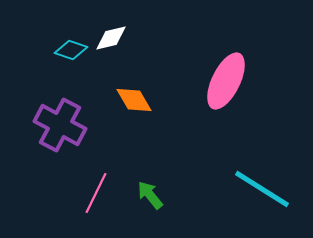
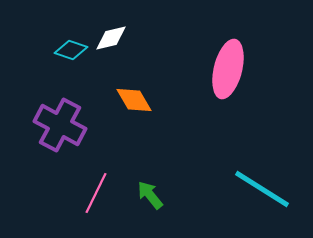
pink ellipse: moved 2 px right, 12 px up; rotated 12 degrees counterclockwise
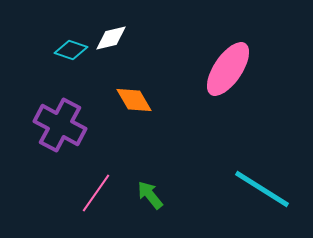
pink ellipse: rotated 20 degrees clockwise
pink line: rotated 9 degrees clockwise
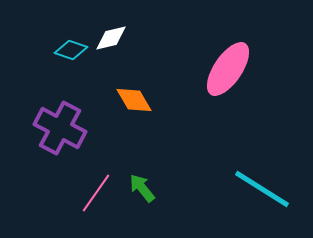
purple cross: moved 3 px down
green arrow: moved 8 px left, 7 px up
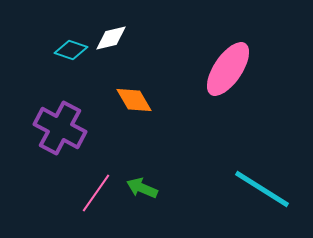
green arrow: rotated 28 degrees counterclockwise
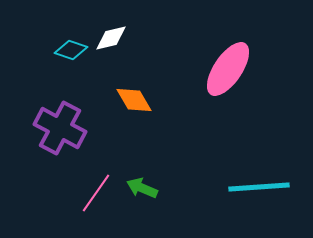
cyan line: moved 3 px left, 2 px up; rotated 36 degrees counterclockwise
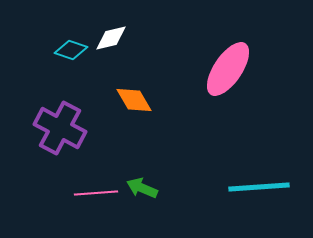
pink line: rotated 51 degrees clockwise
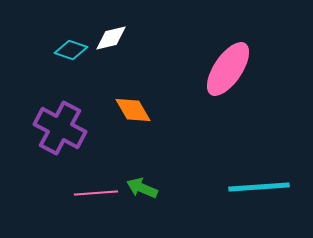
orange diamond: moved 1 px left, 10 px down
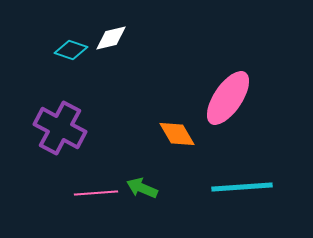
pink ellipse: moved 29 px down
orange diamond: moved 44 px right, 24 px down
cyan line: moved 17 px left
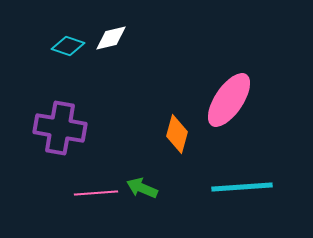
cyan diamond: moved 3 px left, 4 px up
pink ellipse: moved 1 px right, 2 px down
purple cross: rotated 18 degrees counterclockwise
orange diamond: rotated 45 degrees clockwise
